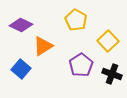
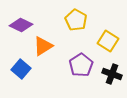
yellow square: rotated 15 degrees counterclockwise
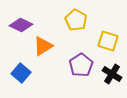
yellow square: rotated 15 degrees counterclockwise
blue square: moved 4 px down
black cross: rotated 12 degrees clockwise
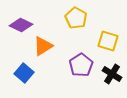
yellow pentagon: moved 2 px up
blue square: moved 3 px right
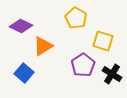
purple diamond: moved 1 px down
yellow square: moved 5 px left
purple pentagon: moved 2 px right
